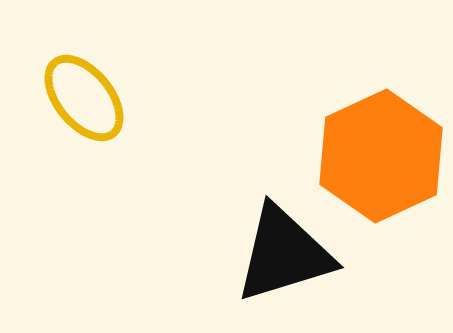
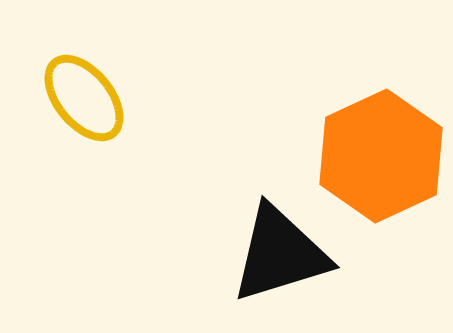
black triangle: moved 4 px left
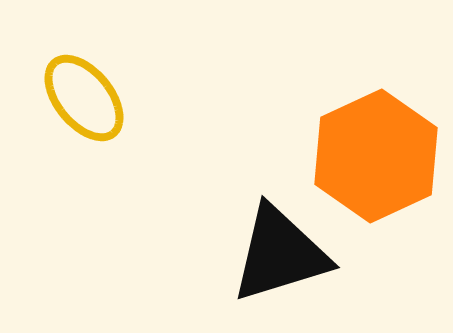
orange hexagon: moved 5 px left
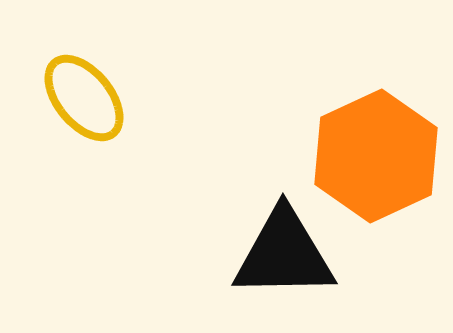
black triangle: moved 4 px right; rotated 16 degrees clockwise
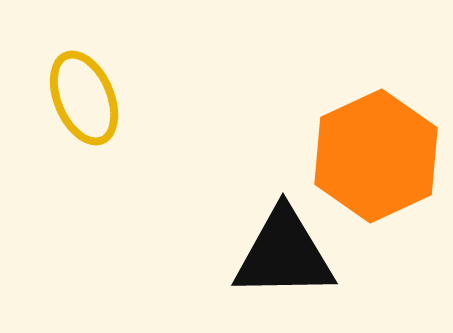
yellow ellipse: rotated 16 degrees clockwise
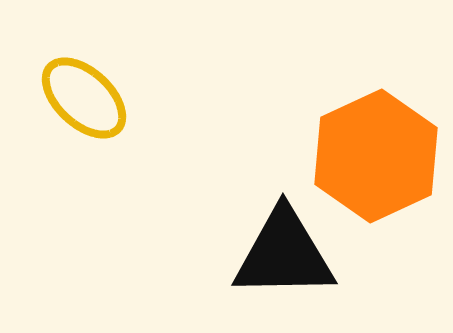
yellow ellipse: rotated 24 degrees counterclockwise
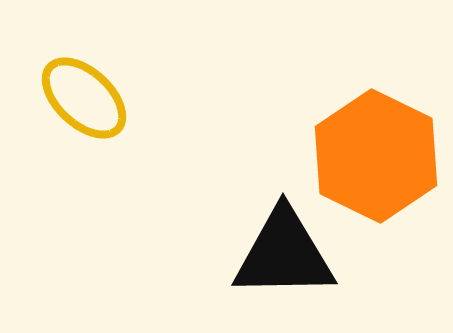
orange hexagon: rotated 9 degrees counterclockwise
